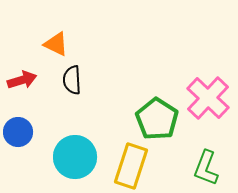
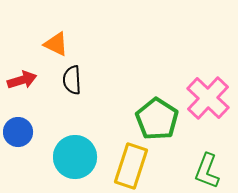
green L-shape: moved 1 px right, 3 px down
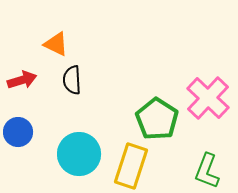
cyan circle: moved 4 px right, 3 px up
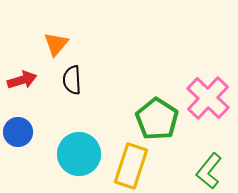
orange triangle: rotated 44 degrees clockwise
green L-shape: moved 2 px right; rotated 18 degrees clockwise
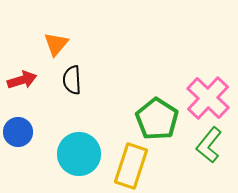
green L-shape: moved 26 px up
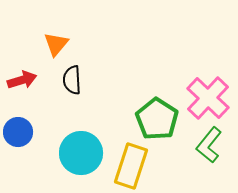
cyan circle: moved 2 px right, 1 px up
